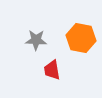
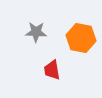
gray star: moved 8 px up
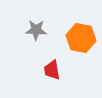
gray star: moved 2 px up
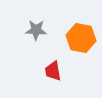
red trapezoid: moved 1 px right, 1 px down
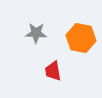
gray star: moved 3 px down
